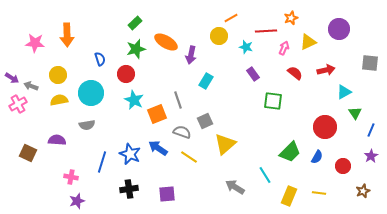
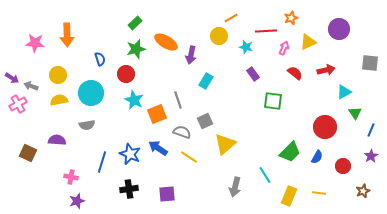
gray arrow at (235, 187): rotated 108 degrees counterclockwise
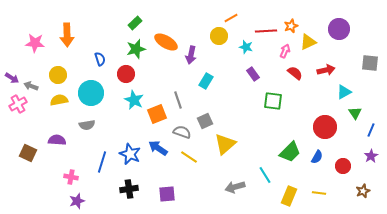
orange star at (291, 18): moved 8 px down
pink arrow at (284, 48): moved 1 px right, 3 px down
gray arrow at (235, 187): rotated 60 degrees clockwise
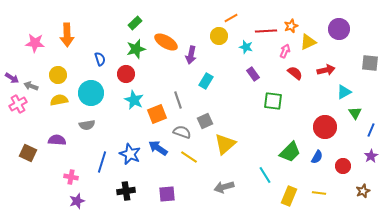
gray arrow at (235, 187): moved 11 px left
black cross at (129, 189): moved 3 px left, 2 px down
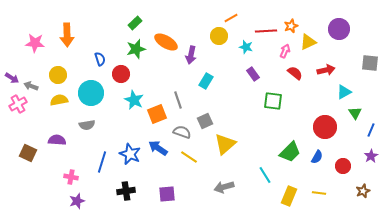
red circle at (126, 74): moved 5 px left
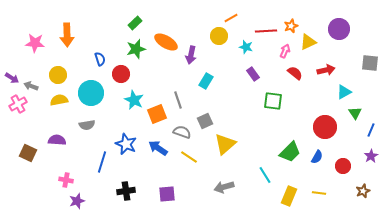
blue star at (130, 154): moved 4 px left, 10 px up
pink cross at (71, 177): moved 5 px left, 3 px down
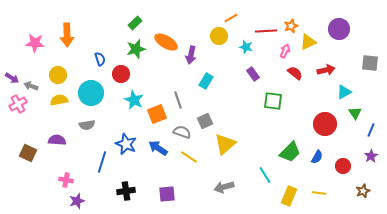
red circle at (325, 127): moved 3 px up
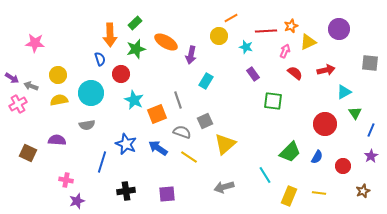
orange arrow at (67, 35): moved 43 px right
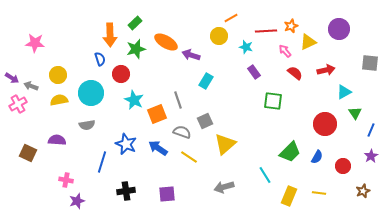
pink arrow at (285, 51): rotated 64 degrees counterclockwise
purple arrow at (191, 55): rotated 96 degrees clockwise
purple rectangle at (253, 74): moved 1 px right, 2 px up
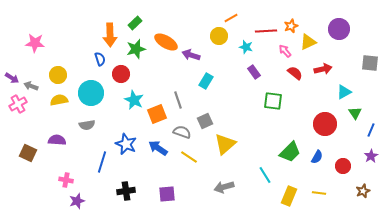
red arrow at (326, 70): moved 3 px left, 1 px up
